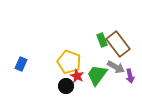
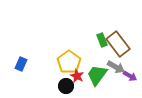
yellow pentagon: rotated 15 degrees clockwise
purple arrow: rotated 48 degrees counterclockwise
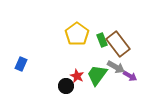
yellow pentagon: moved 8 px right, 28 px up
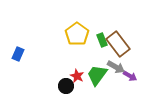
blue rectangle: moved 3 px left, 10 px up
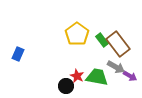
green rectangle: rotated 16 degrees counterclockwise
green trapezoid: moved 2 px down; rotated 65 degrees clockwise
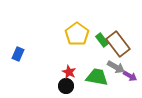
red star: moved 8 px left, 4 px up
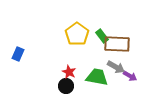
green rectangle: moved 4 px up
brown rectangle: moved 1 px left; rotated 50 degrees counterclockwise
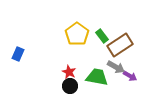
brown rectangle: moved 3 px right, 1 px down; rotated 35 degrees counterclockwise
black circle: moved 4 px right
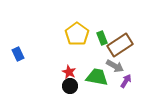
green rectangle: moved 2 px down; rotated 16 degrees clockwise
blue rectangle: rotated 48 degrees counterclockwise
gray arrow: moved 1 px left, 1 px up
purple arrow: moved 4 px left, 5 px down; rotated 88 degrees counterclockwise
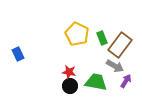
yellow pentagon: rotated 10 degrees counterclockwise
brown rectangle: rotated 20 degrees counterclockwise
red star: rotated 16 degrees counterclockwise
green trapezoid: moved 1 px left, 5 px down
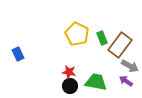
gray arrow: moved 15 px right
purple arrow: rotated 88 degrees counterclockwise
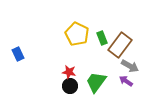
green trapezoid: rotated 65 degrees counterclockwise
